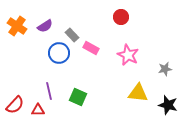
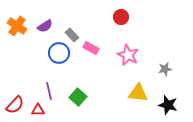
green square: rotated 18 degrees clockwise
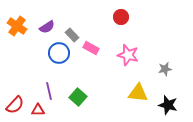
purple semicircle: moved 2 px right, 1 px down
pink star: rotated 10 degrees counterclockwise
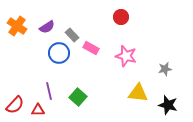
pink star: moved 2 px left, 1 px down
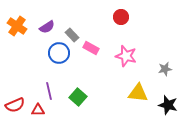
red semicircle: rotated 24 degrees clockwise
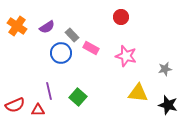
blue circle: moved 2 px right
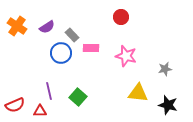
pink rectangle: rotated 28 degrees counterclockwise
red triangle: moved 2 px right, 1 px down
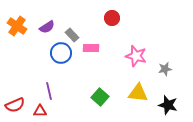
red circle: moved 9 px left, 1 px down
pink star: moved 10 px right
green square: moved 22 px right
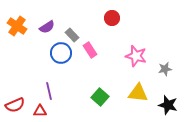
pink rectangle: moved 1 px left, 2 px down; rotated 56 degrees clockwise
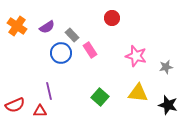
gray star: moved 1 px right, 2 px up
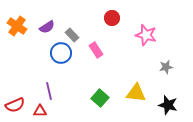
pink rectangle: moved 6 px right
pink star: moved 10 px right, 21 px up
yellow triangle: moved 2 px left
green square: moved 1 px down
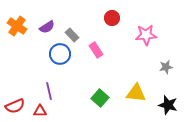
pink star: rotated 20 degrees counterclockwise
blue circle: moved 1 px left, 1 px down
red semicircle: moved 1 px down
